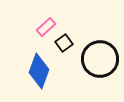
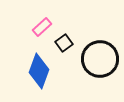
pink rectangle: moved 4 px left
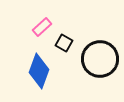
black square: rotated 24 degrees counterclockwise
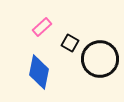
black square: moved 6 px right
blue diamond: moved 1 px down; rotated 8 degrees counterclockwise
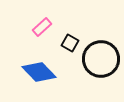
black circle: moved 1 px right
blue diamond: rotated 56 degrees counterclockwise
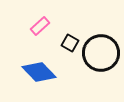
pink rectangle: moved 2 px left, 1 px up
black circle: moved 6 px up
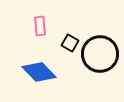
pink rectangle: rotated 54 degrees counterclockwise
black circle: moved 1 px left, 1 px down
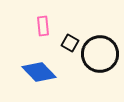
pink rectangle: moved 3 px right
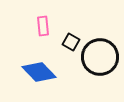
black square: moved 1 px right, 1 px up
black circle: moved 3 px down
